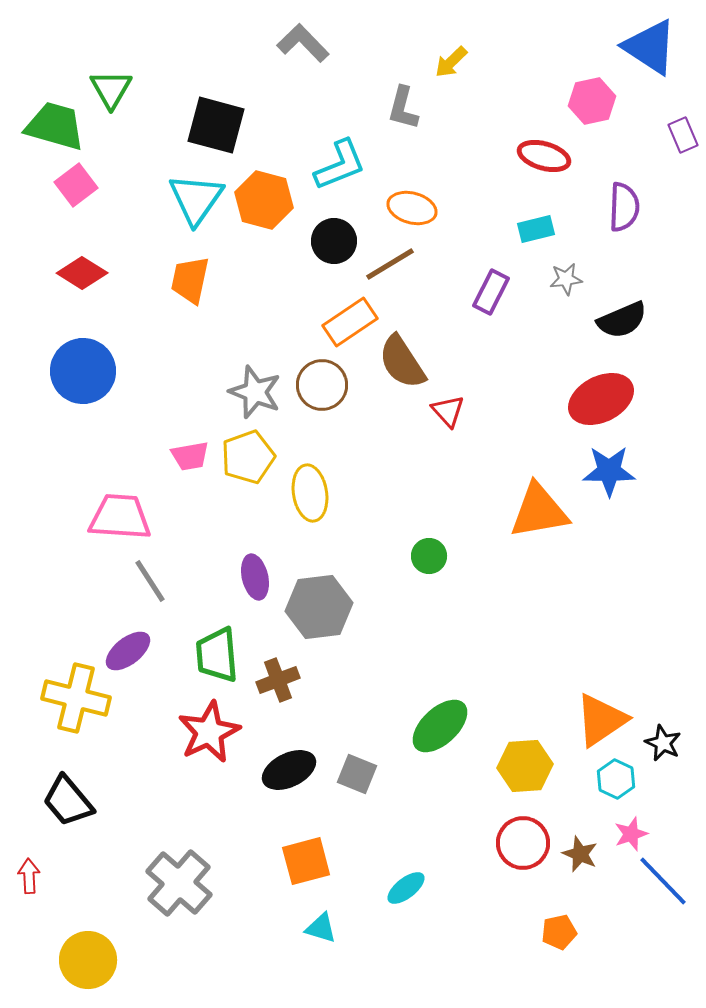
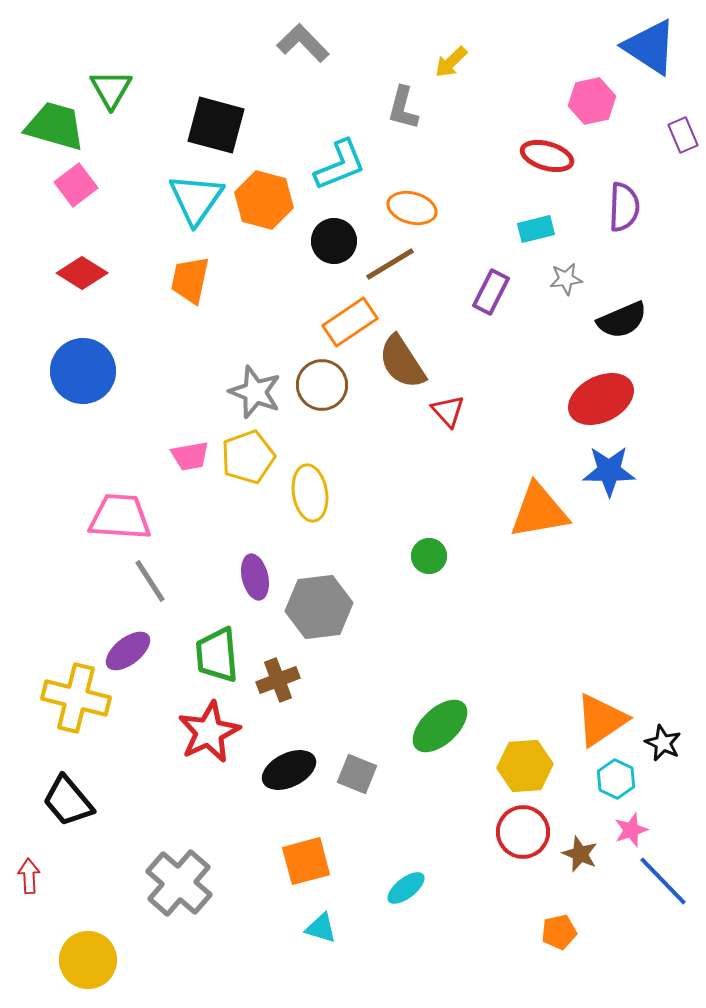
red ellipse at (544, 156): moved 3 px right
pink star at (631, 834): moved 4 px up
red circle at (523, 843): moved 11 px up
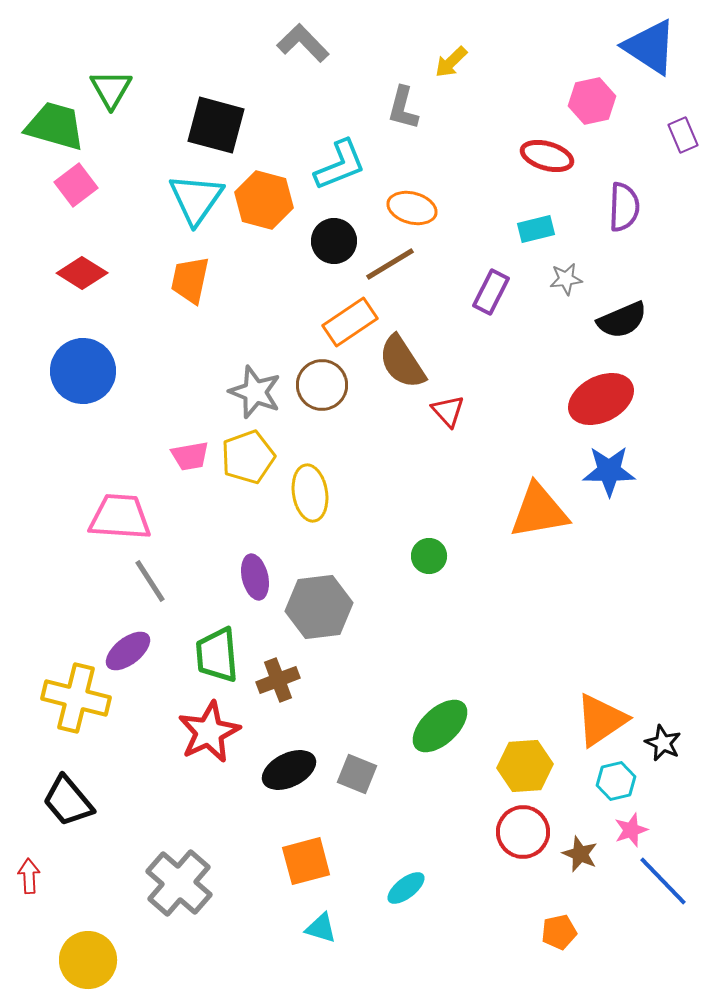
cyan hexagon at (616, 779): moved 2 px down; rotated 21 degrees clockwise
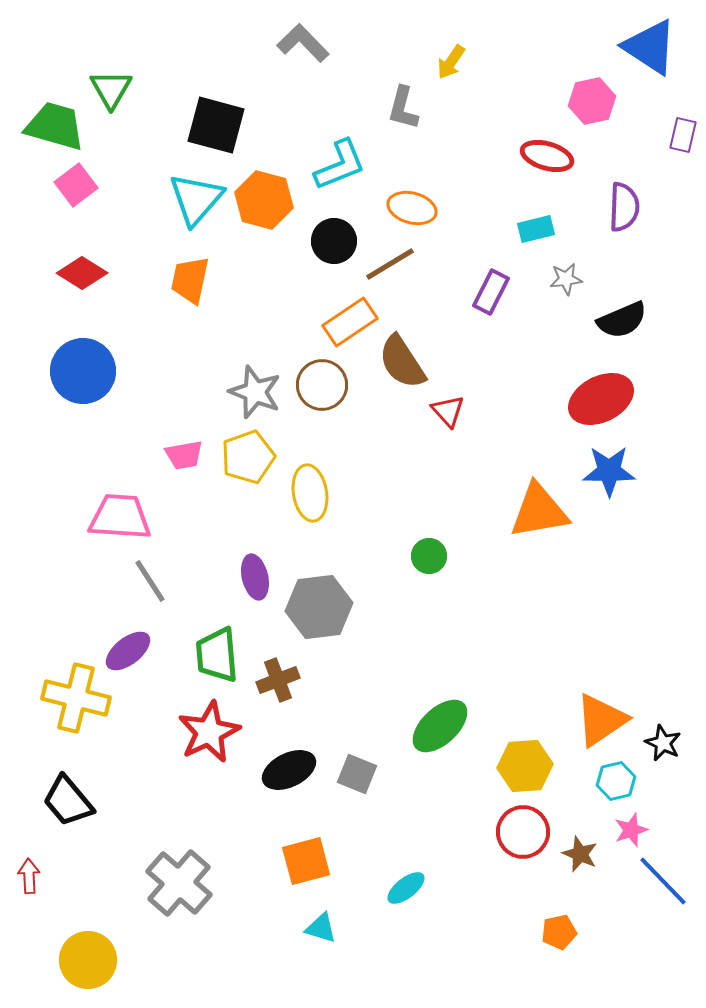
yellow arrow at (451, 62): rotated 12 degrees counterclockwise
purple rectangle at (683, 135): rotated 36 degrees clockwise
cyan triangle at (196, 199): rotated 6 degrees clockwise
pink trapezoid at (190, 456): moved 6 px left, 1 px up
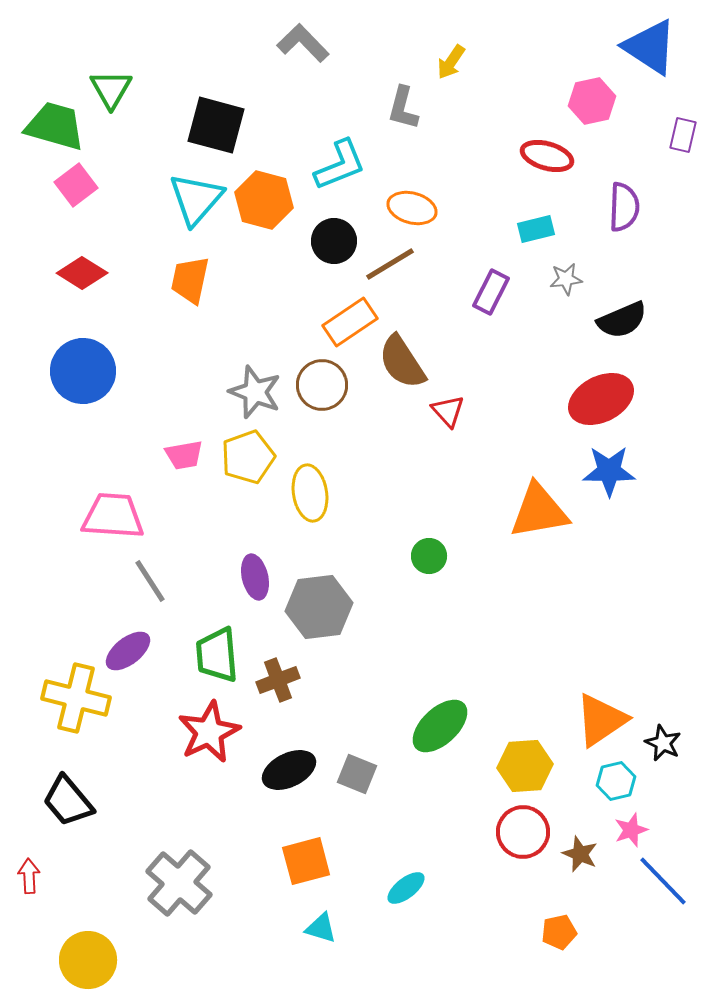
pink trapezoid at (120, 517): moved 7 px left, 1 px up
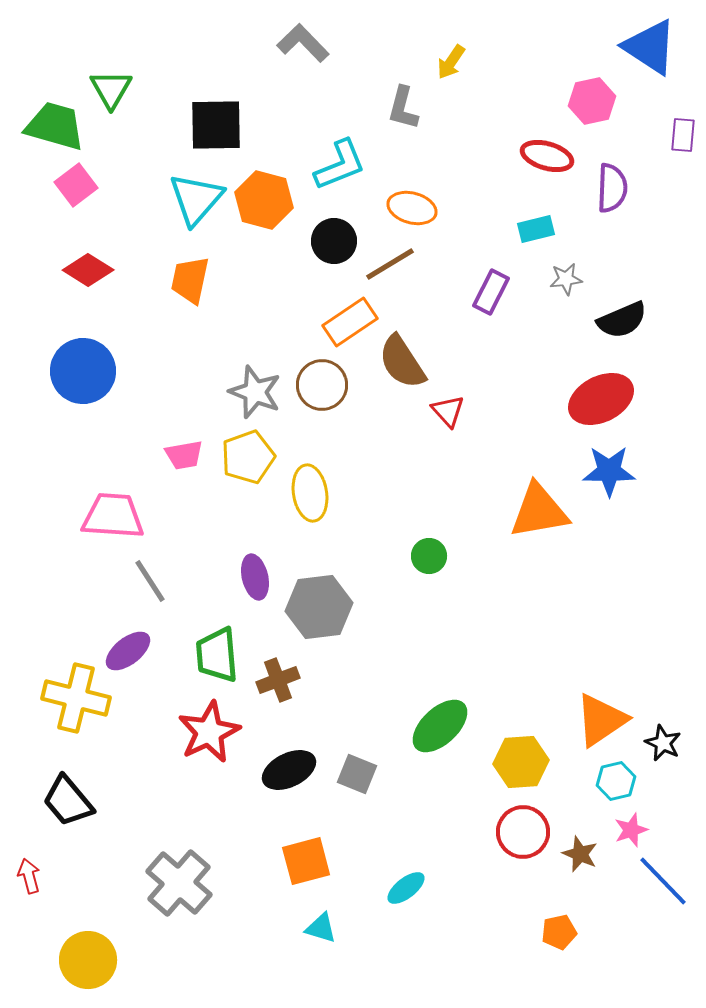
black square at (216, 125): rotated 16 degrees counterclockwise
purple rectangle at (683, 135): rotated 8 degrees counterclockwise
purple semicircle at (624, 207): moved 12 px left, 19 px up
red diamond at (82, 273): moved 6 px right, 3 px up
yellow hexagon at (525, 766): moved 4 px left, 4 px up
red arrow at (29, 876): rotated 12 degrees counterclockwise
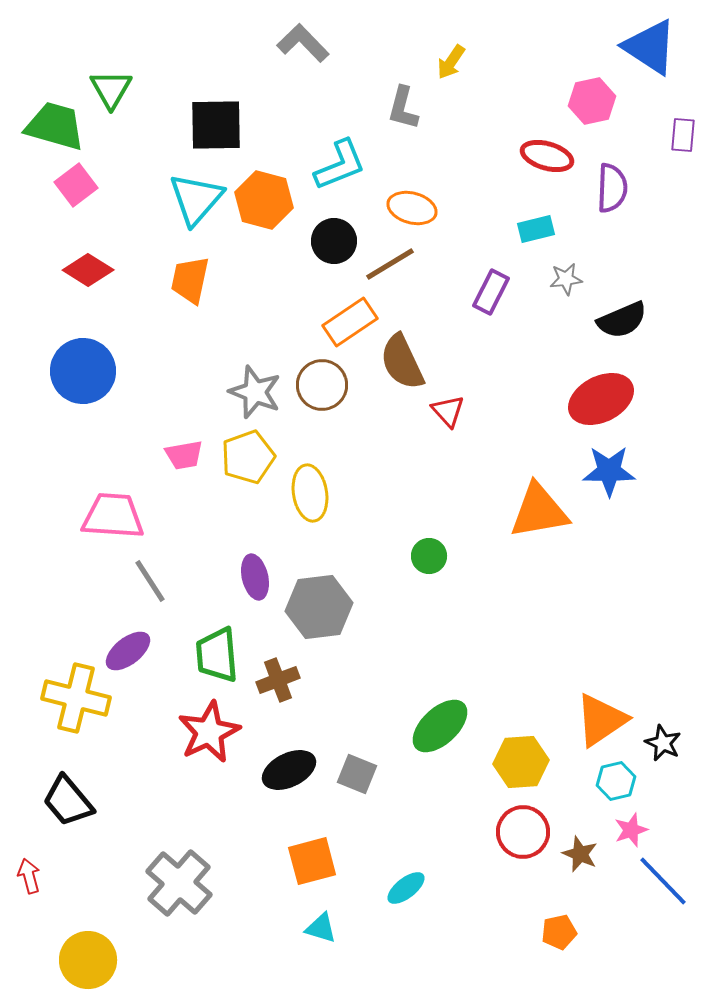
brown semicircle at (402, 362): rotated 8 degrees clockwise
orange square at (306, 861): moved 6 px right
